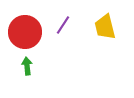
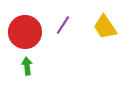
yellow trapezoid: rotated 20 degrees counterclockwise
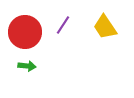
green arrow: rotated 102 degrees clockwise
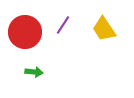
yellow trapezoid: moved 1 px left, 2 px down
green arrow: moved 7 px right, 6 px down
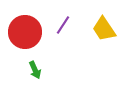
green arrow: moved 1 px right, 2 px up; rotated 60 degrees clockwise
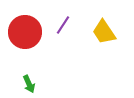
yellow trapezoid: moved 3 px down
green arrow: moved 6 px left, 14 px down
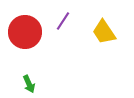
purple line: moved 4 px up
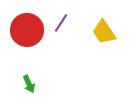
purple line: moved 2 px left, 2 px down
red circle: moved 2 px right, 2 px up
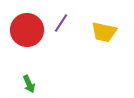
yellow trapezoid: rotated 44 degrees counterclockwise
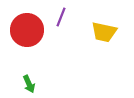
purple line: moved 6 px up; rotated 12 degrees counterclockwise
